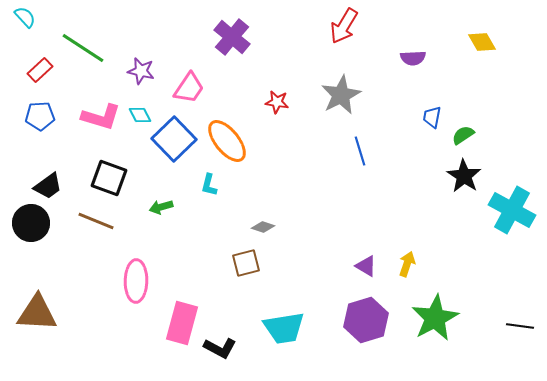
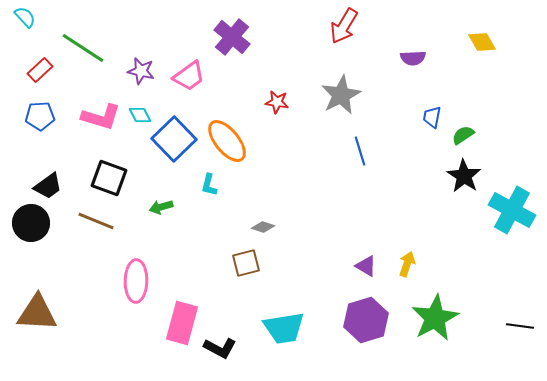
pink trapezoid: moved 12 px up; rotated 20 degrees clockwise
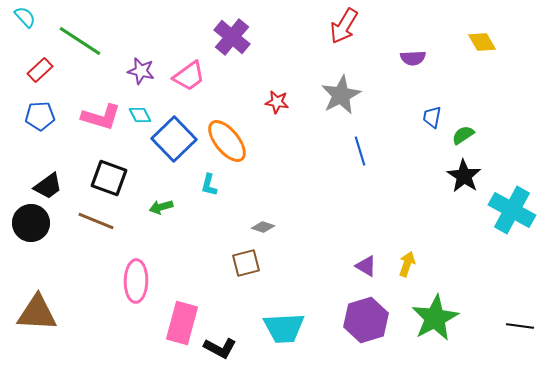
green line: moved 3 px left, 7 px up
cyan trapezoid: rotated 6 degrees clockwise
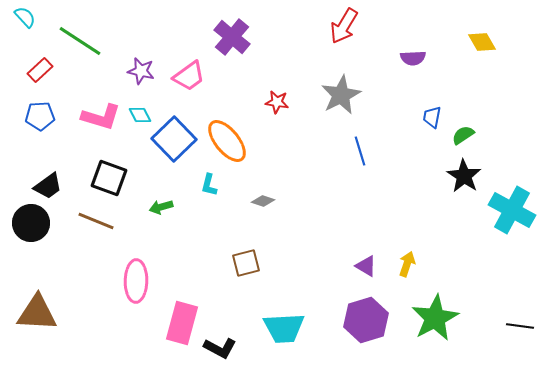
gray diamond: moved 26 px up
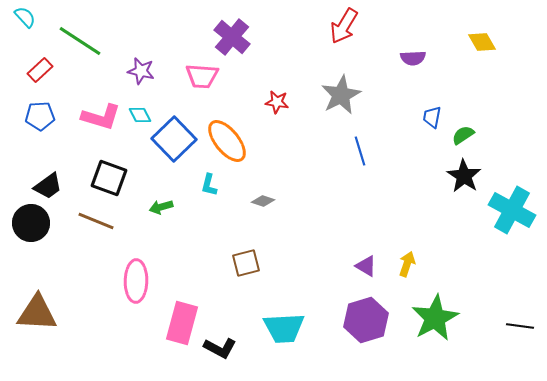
pink trapezoid: moved 13 px right; rotated 40 degrees clockwise
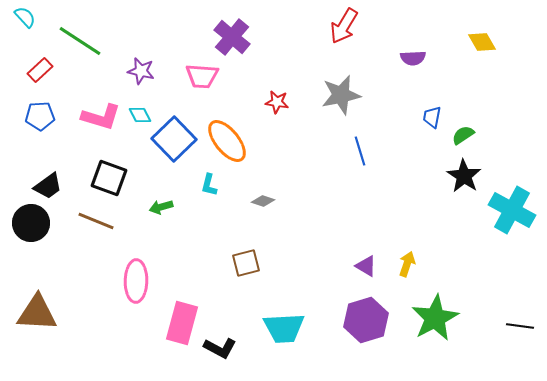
gray star: rotated 15 degrees clockwise
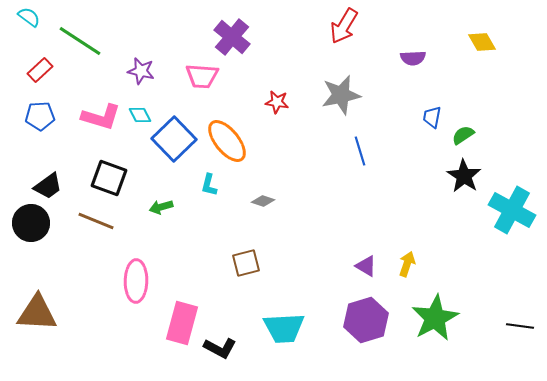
cyan semicircle: moved 4 px right; rotated 10 degrees counterclockwise
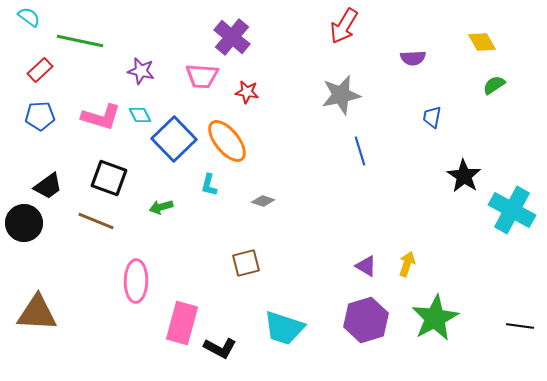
green line: rotated 21 degrees counterclockwise
red star: moved 30 px left, 10 px up
green semicircle: moved 31 px right, 50 px up
black circle: moved 7 px left
cyan trapezoid: rotated 21 degrees clockwise
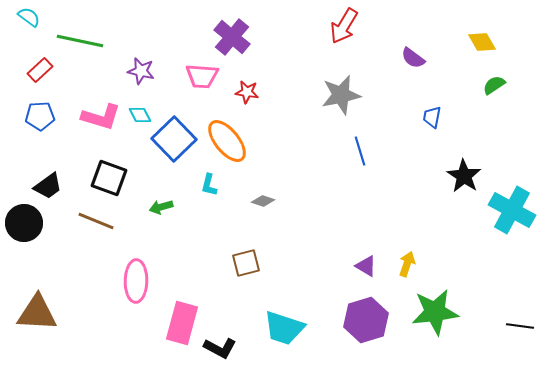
purple semicircle: rotated 40 degrees clockwise
green star: moved 6 px up; rotated 21 degrees clockwise
